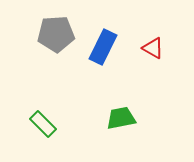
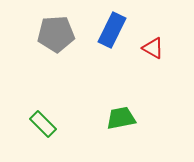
blue rectangle: moved 9 px right, 17 px up
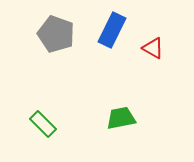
gray pentagon: rotated 24 degrees clockwise
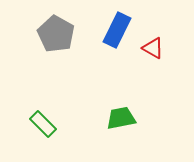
blue rectangle: moved 5 px right
gray pentagon: rotated 9 degrees clockwise
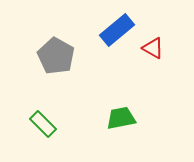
blue rectangle: rotated 24 degrees clockwise
gray pentagon: moved 22 px down
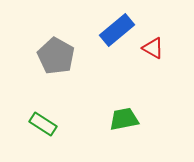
green trapezoid: moved 3 px right, 1 px down
green rectangle: rotated 12 degrees counterclockwise
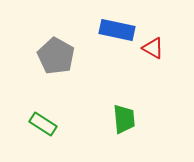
blue rectangle: rotated 52 degrees clockwise
green trapezoid: rotated 96 degrees clockwise
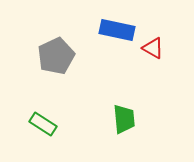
gray pentagon: rotated 18 degrees clockwise
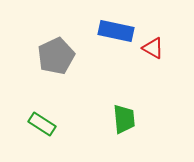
blue rectangle: moved 1 px left, 1 px down
green rectangle: moved 1 px left
